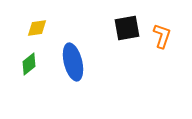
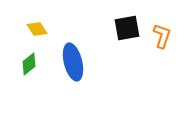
yellow diamond: moved 1 px down; rotated 65 degrees clockwise
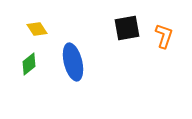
orange L-shape: moved 2 px right
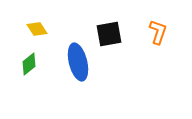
black square: moved 18 px left, 6 px down
orange L-shape: moved 6 px left, 4 px up
blue ellipse: moved 5 px right
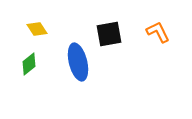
orange L-shape: rotated 45 degrees counterclockwise
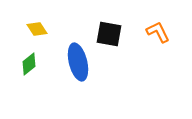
black square: rotated 20 degrees clockwise
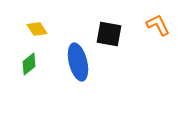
orange L-shape: moved 7 px up
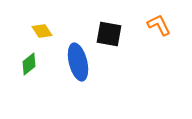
orange L-shape: moved 1 px right
yellow diamond: moved 5 px right, 2 px down
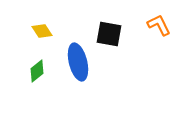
green diamond: moved 8 px right, 7 px down
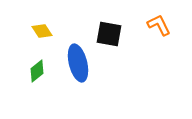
blue ellipse: moved 1 px down
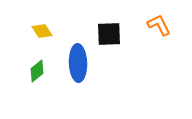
black square: rotated 12 degrees counterclockwise
blue ellipse: rotated 12 degrees clockwise
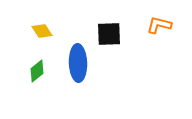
orange L-shape: rotated 50 degrees counterclockwise
